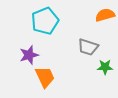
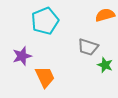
purple star: moved 7 px left, 1 px down
green star: moved 2 px up; rotated 21 degrees clockwise
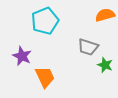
purple star: rotated 30 degrees counterclockwise
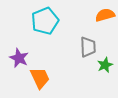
gray trapezoid: rotated 110 degrees counterclockwise
purple star: moved 3 px left, 2 px down
green star: rotated 28 degrees clockwise
orange trapezoid: moved 5 px left, 1 px down
